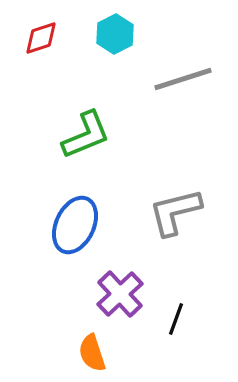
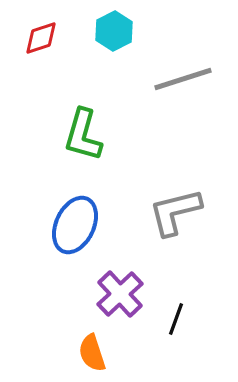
cyan hexagon: moved 1 px left, 3 px up
green L-shape: moved 3 px left; rotated 128 degrees clockwise
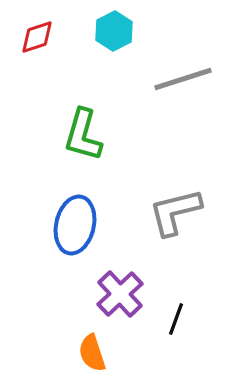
red diamond: moved 4 px left, 1 px up
blue ellipse: rotated 12 degrees counterclockwise
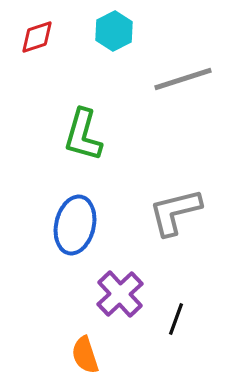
orange semicircle: moved 7 px left, 2 px down
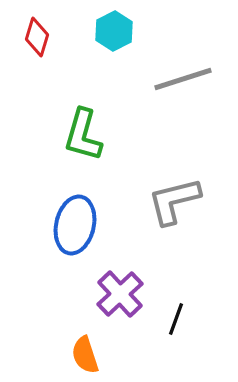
red diamond: rotated 54 degrees counterclockwise
gray L-shape: moved 1 px left, 11 px up
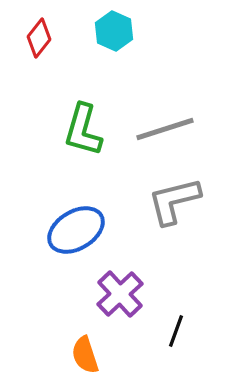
cyan hexagon: rotated 9 degrees counterclockwise
red diamond: moved 2 px right, 1 px down; rotated 21 degrees clockwise
gray line: moved 18 px left, 50 px down
green L-shape: moved 5 px up
blue ellipse: moved 1 px right, 5 px down; rotated 46 degrees clockwise
black line: moved 12 px down
